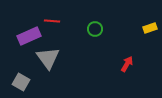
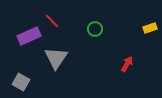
red line: rotated 42 degrees clockwise
gray triangle: moved 8 px right; rotated 10 degrees clockwise
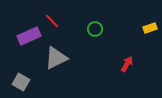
gray triangle: rotated 30 degrees clockwise
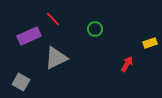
red line: moved 1 px right, 2 px up
yellow rectangle: moved 15 px down
